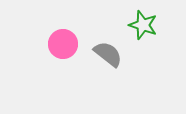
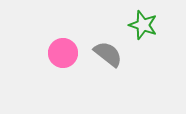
pink circle: moved 9 px down
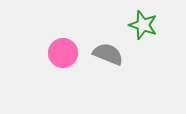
gray semicircle: rotated 16 degrees counterclockwise
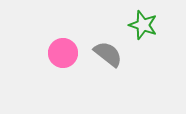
gray semicircle: rotated 16 degrees clockwise
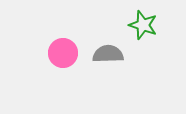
gray semicircle: rotated 40 degrees counterclockwise
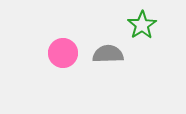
green star: moved 1 px left; rotated 20 degrees clockwise
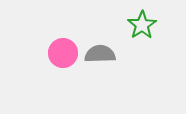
gray semicircle: moved 8 px left
